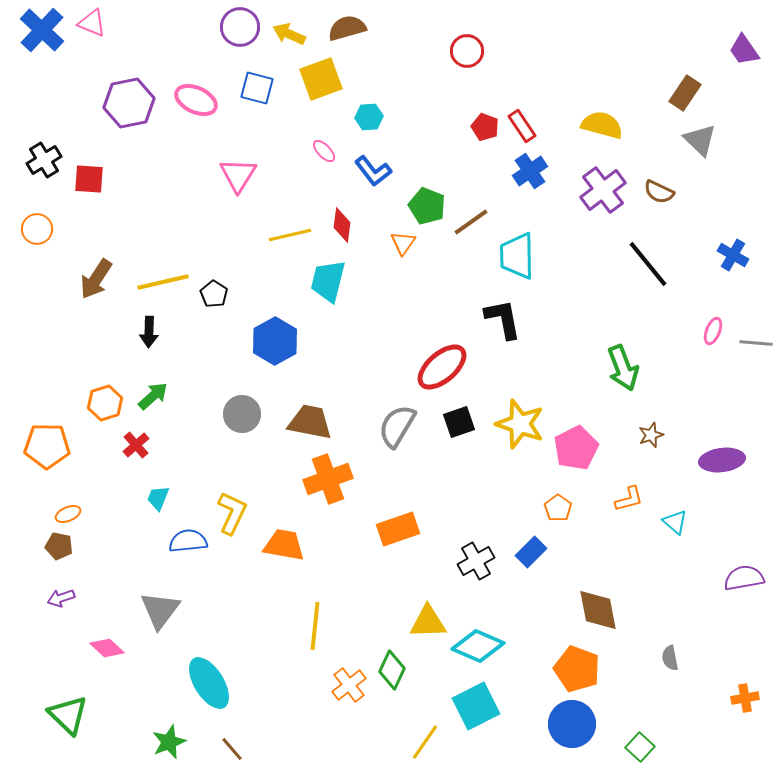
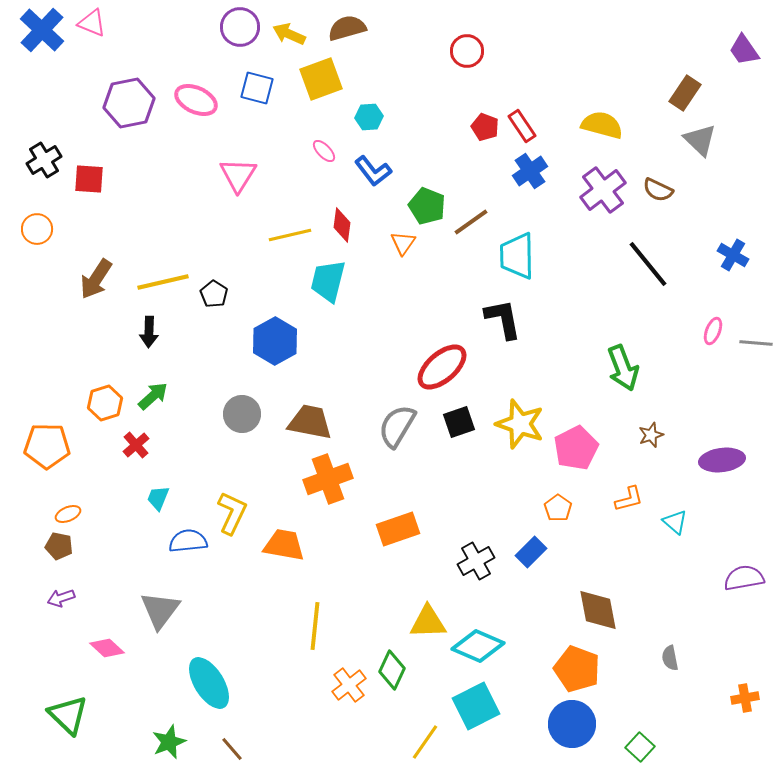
brown semicircle at (659, 192): moved 1 px left, 2 px up
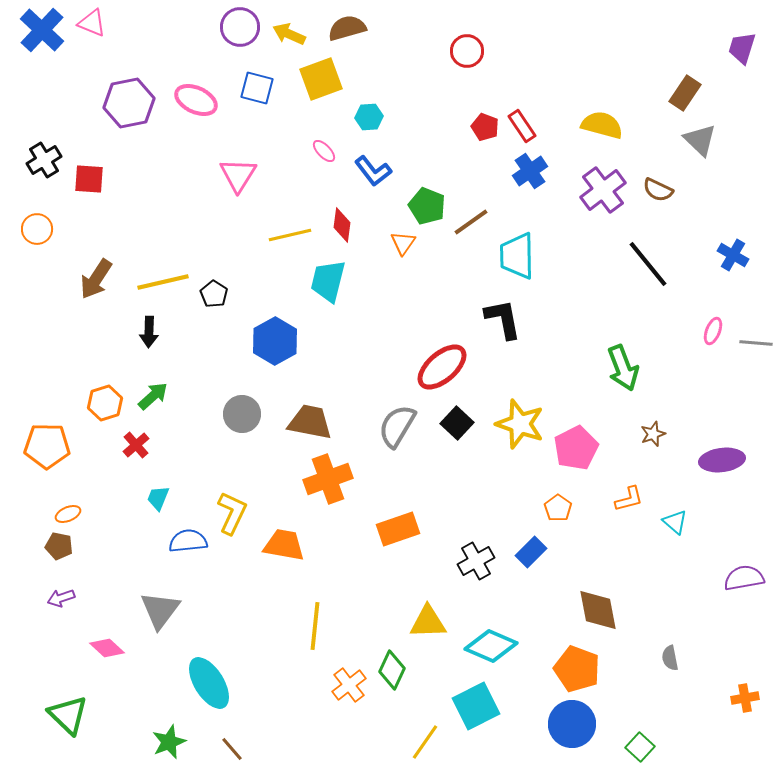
purple trapezoid at (744, 50): moved 2 px left, 2 px up; rotated 52 degrees clockwise
black square at (459, 422): moved 2 px left, 1 px down; rotated 28 degrees counterclockwise
brown star at (651, 435): moved 2 px right, 1 px up
cyan diamond at (478, 646): moved 13 px right
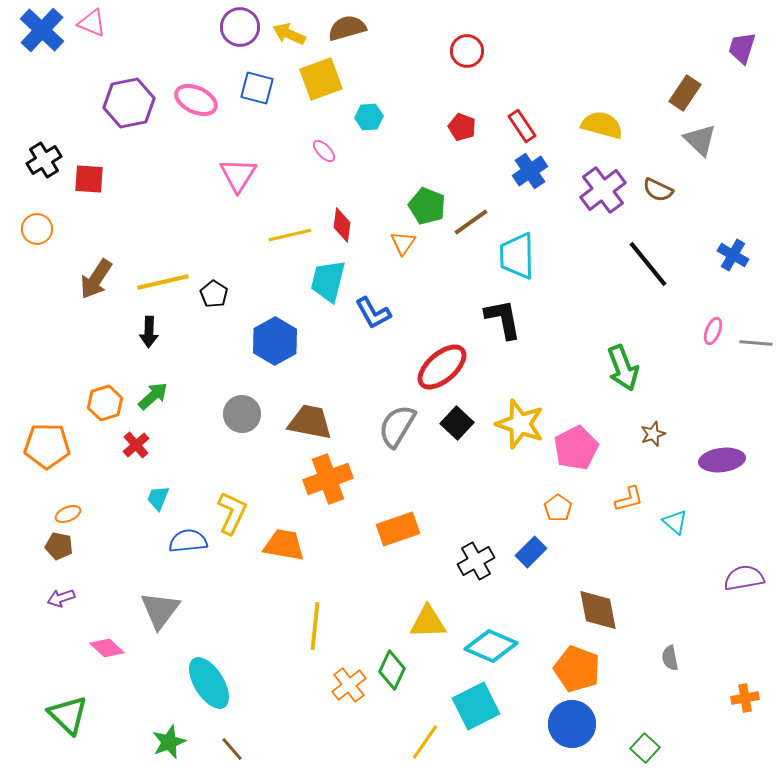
red pentagon at (485, 127): moved 23 px left
blue L-shape at (373, 171): moved 142 px down; rotated 9 degrees clockwise
green square at (640, 747): moved 5 px right, 1 px down
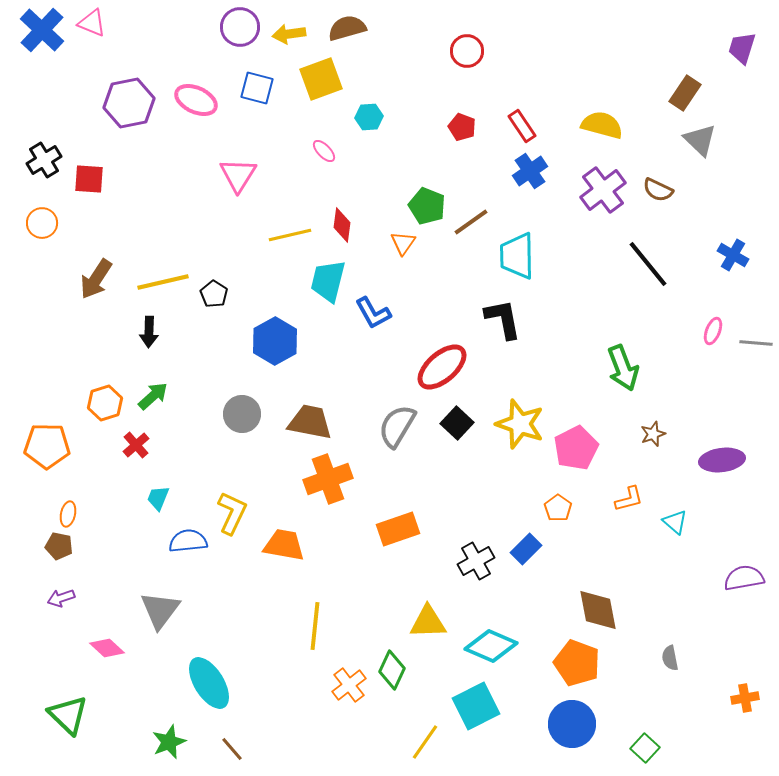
yellow arrow at (289, 34): rotated 32 degrees counterclockwise
orange circle at (37, 229): moved 5 px right, 6 px up
orange ellipse at (68, 514): rotated 55 degrees counterclockwise
blue rectangle at (531, 552): moved 5 px left, 3 px up
orange pentagon at (577, 669): moved 6 px up
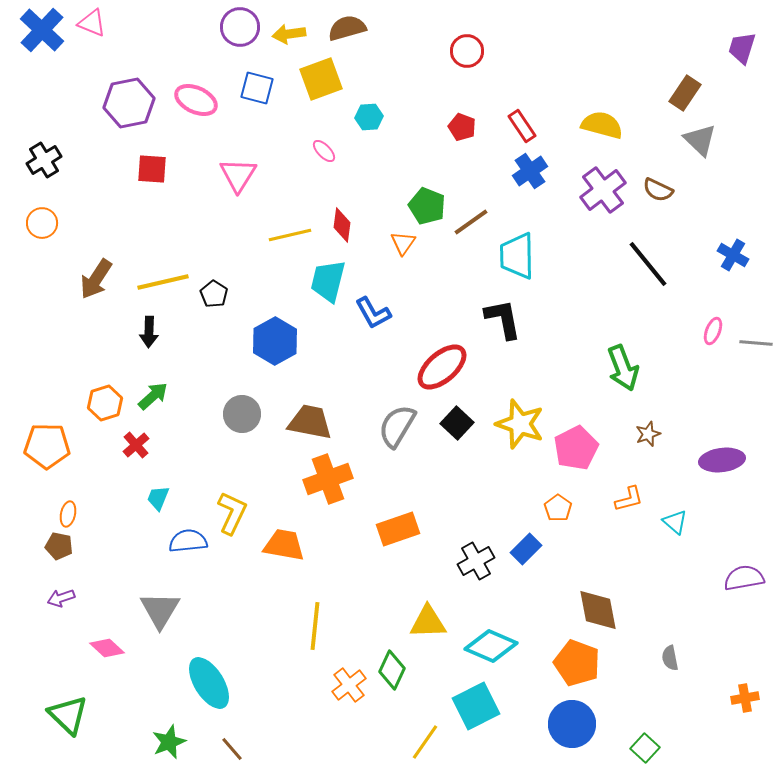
red square at (89, 179): moved 63 px right, 10 px up
brown star at (653, 434): moved 5 px left
gray triangle at (160, 610): rotated 6 degrees counterclockwise
